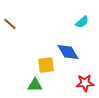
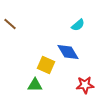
cyan semicircle: moved 4 px left, 3 px down
yellow square: rotated 30 degrees clockwise
red star: moved 2 px down
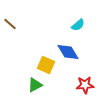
green triangle: rotated 28 degrees counterclockwise
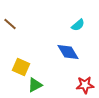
yellow square: moved 25 px left, 2 px down
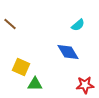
green triangle: moved 1 px up; rotated 28 degrees clockwise
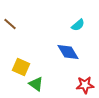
green triangle: moved 1 px right; rotated 35 degrees clockwise
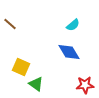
cyan semicircle: moved 5 px left
blue diamond: moved 1 px right
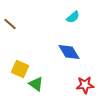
cyan semicircle: moved 8 px up
yellow square: moved 1 px left, 2 px down
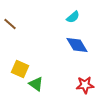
blue diamond: moved 8 px right, 7 px up
